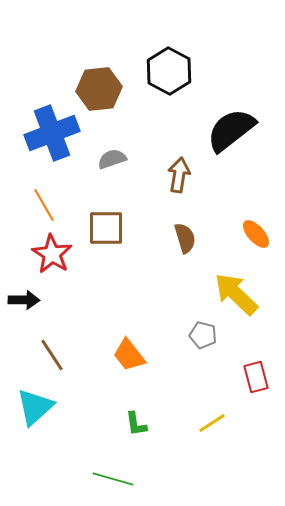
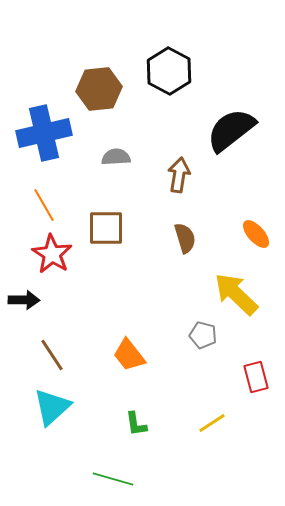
blue cross: moved 8 px left; rotated 8 degrees clockwise
gray semicircle: moved 4 px right, 2 px up; rotated 16 degrees clockwise
cyan triangle: moved 17 px right
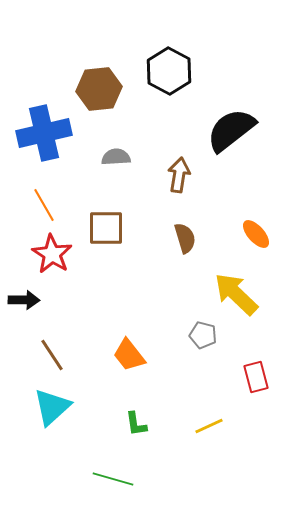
yellow line: moved 3 px left, 3 px down; rotated 8 degrees clockwise
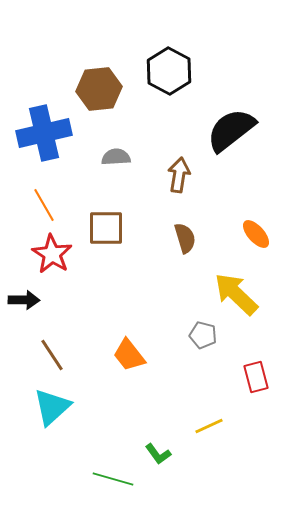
green L-shape: moved 22 px right, 30 px down; rotated 28 degrees counterclockwise
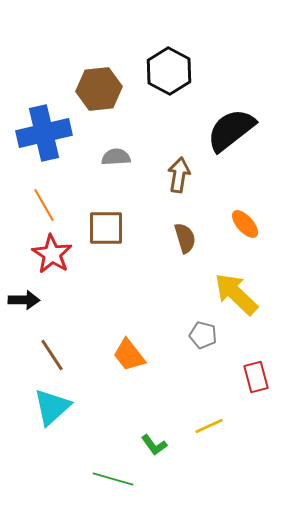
orange ellipse: moved 11 px left, 10 px up
green L-shape: moved 4 px left, 9 px up
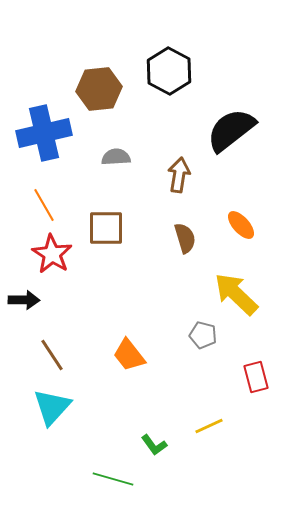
orange ellipse: moved 4 px left, 1 px down
cyan triangle: rotated 6 degrees counterclockwise
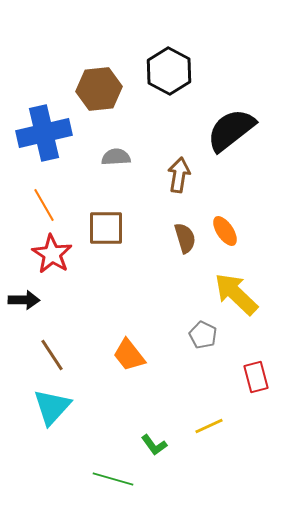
orange ellipse: moved 16 px left, 6 px down; rotated 8 degrees clockwise
gray pentagon: rotated 12 degrees clockwise
